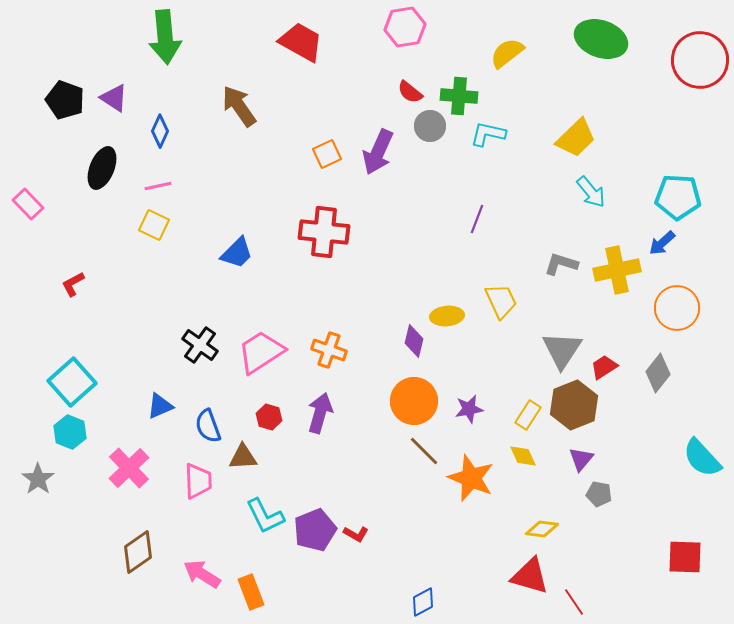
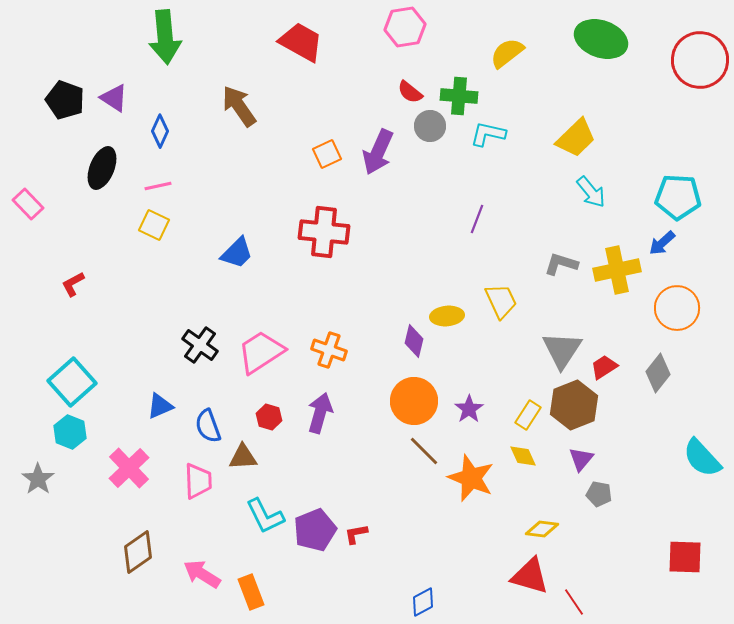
purple star at (469, 409): rotated 24 degrees counterclockwise
red L-shape at (356, 534): rotated 140 degrees clockwise
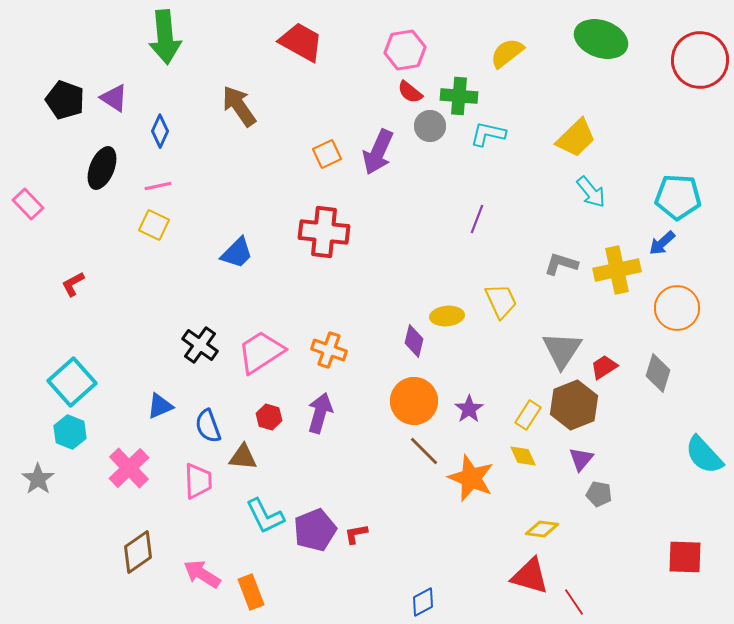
pink hexagon at (405, 27): moved 23 px down
gray diamond at (658, 373): rotated 21 degrees counterclockwise
brown triangle at (243, 457): rotated 8 degrees clockwise
cyan semicircle at (702, 458): moved 2 px right, 3 px up
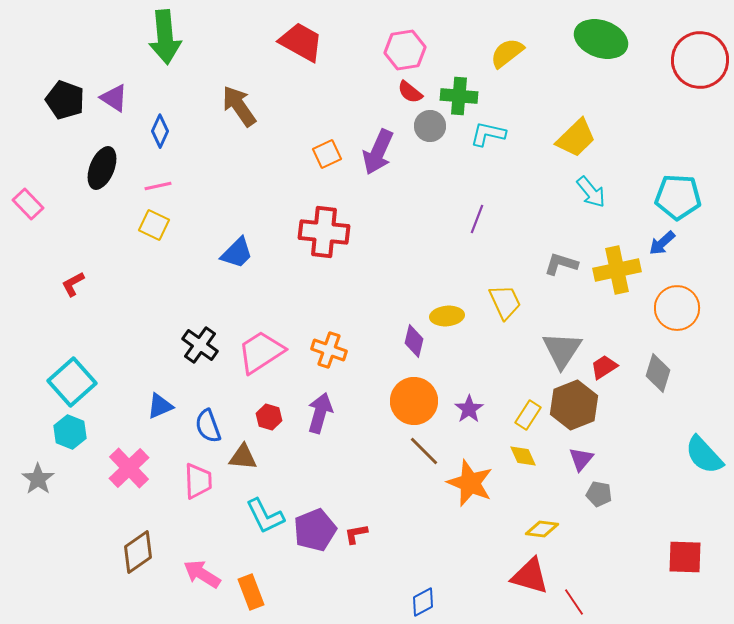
yellow trapezoid at (501, 301): moved 4 px right, 1 px down
orange star at (471, 478): moved 1 px left, 5 px down
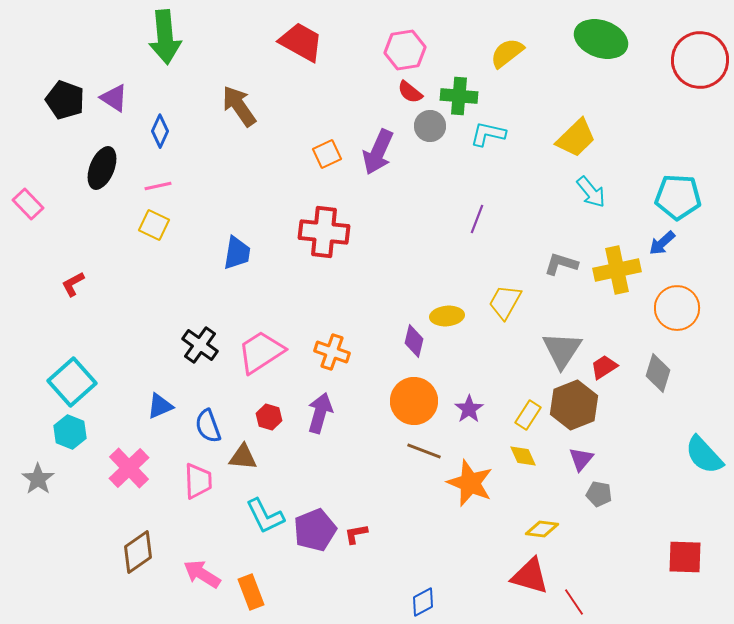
blue trapezoid at (237, 253): rotated 36 degrees counterclockwise
yellow trapezoid at (505, 302): rotated 126 degrees counterclockwise
orange cross at (329, 350): moved 3 px right, 2 px down
brown line at (424, 451): rotated 24 degrees counterclockwise
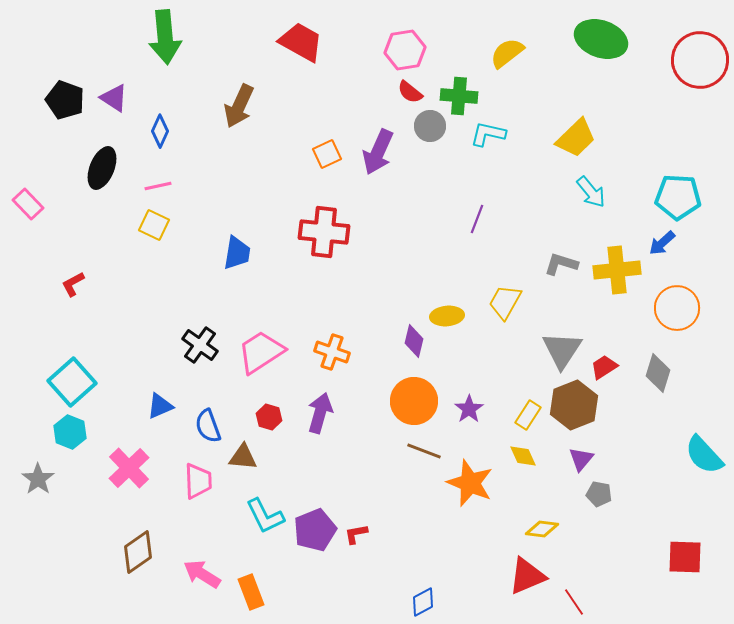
brown arrow at (239, 106): rotated 120 degrees counterclockwise
yellow cross at (617, 270): rotated 6 degrees clockwise
red triangle at (530, 576): moved 3 px left; rotated 39 degrees counterclockwise
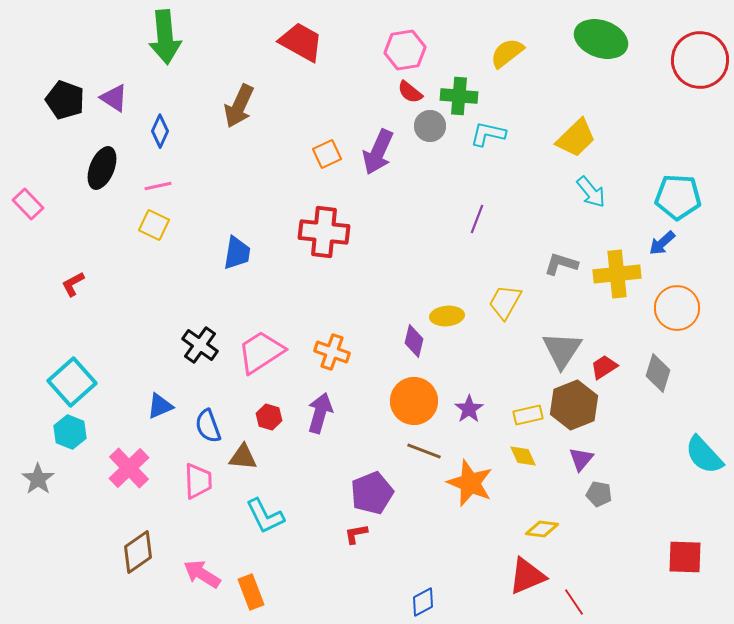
yellow cross at (617, 270): moved 4 px down
yellow rectangle at (528, 415): rotated 44 degrees clockwise
purple pentagon at (315, 530): moved 57 px right, 37 px up
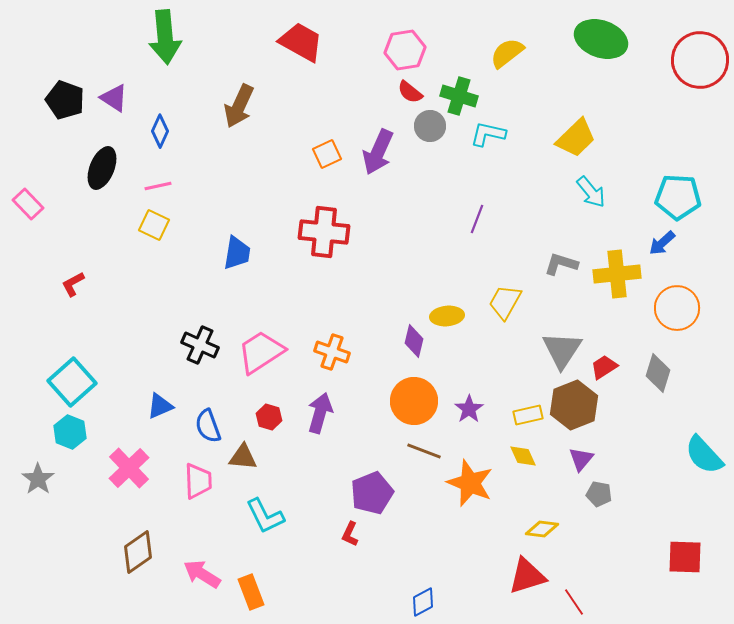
green cross at (459, 96): rotated 12 degrees clockwise
black cross at (200, 345): rotated 12 degrees counterclockwise
red L-shape at (356, 534): moved 6 px left; rotated 55 degrees counterclockwise
red triangle at (527, 576): rotated 6 degrees clockwise
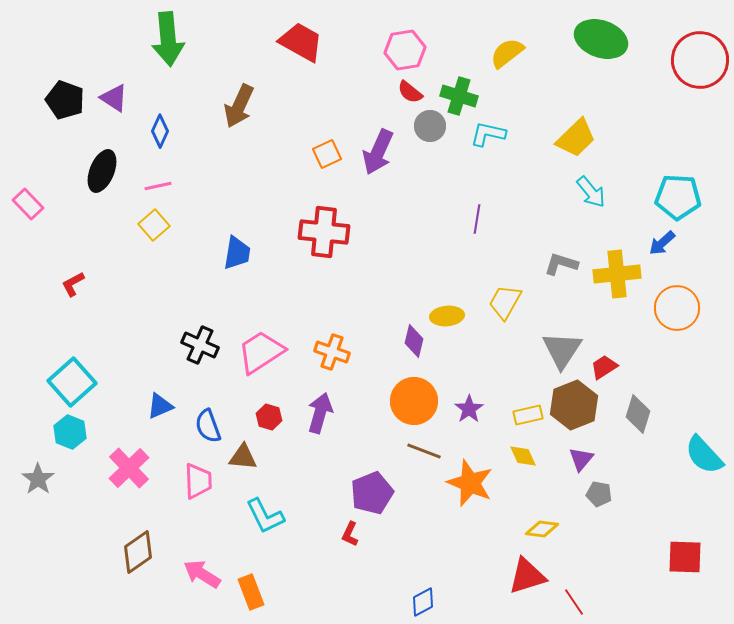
green arrow at (165, 37): moved 3 px right, 2 px down
black ellipse at (102, 168): moved 3 px down
purple line at (477, 219): rotated 12 degrees counterclockwise
yellow square at (154, 225): rotated 24 degrees clockwise
gray diamond at (658, 373): moved 20 px left, 41 px down
